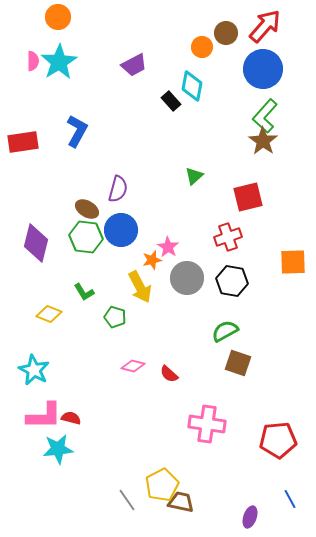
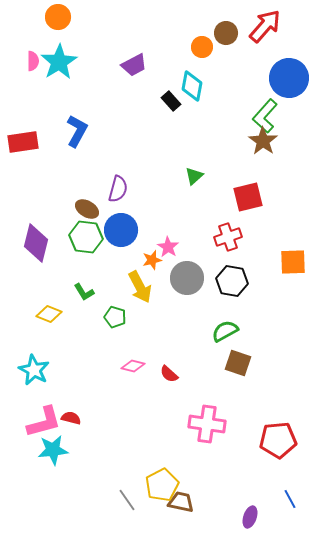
blue circle at (263, 69): moved 26 px right, 9 px down
pink L-shape at (44, 416): moved 6 px down; rotated 15 degrees counterclockwise
cyan star at (58, 449): moved 5 px left, 1 px down
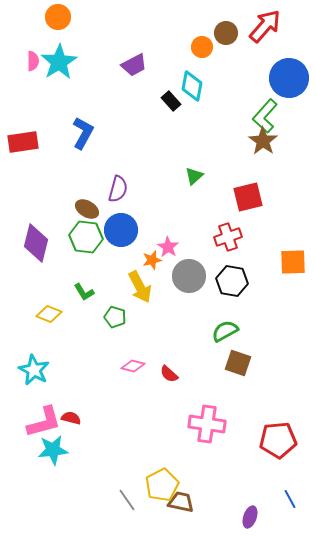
blue L-shape at (77, 131): moved 6 px right, 2 px down
gray circle at (187, 278): moved 2 px right, 2 px up
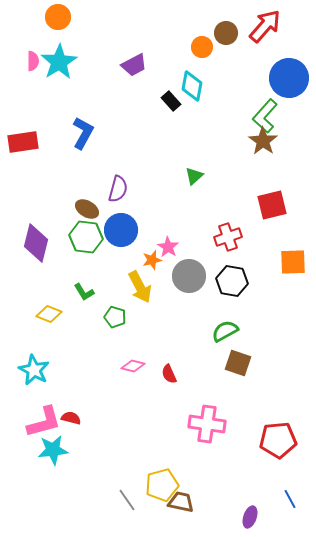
red square at (248, 197): moved 24 px right, 8 px down
red semicircle at (169, 374): rotated 24 degrees clockwise
yellow pentagon at (162, 485): rotated 12 degrees clockwise
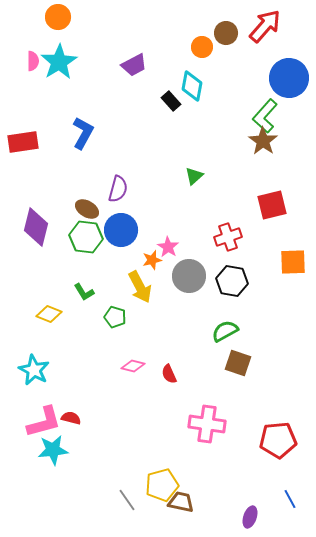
purple diamond at (36, 243): moved 16 px up
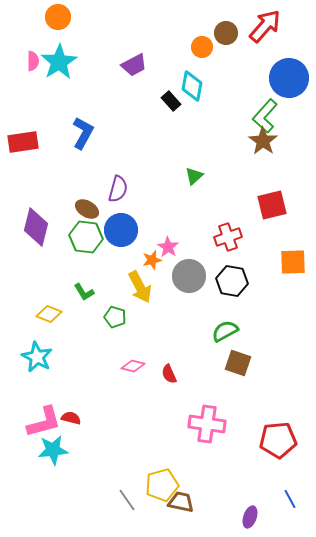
cyan star at (34, 370): moved 3 px right, 13 px up
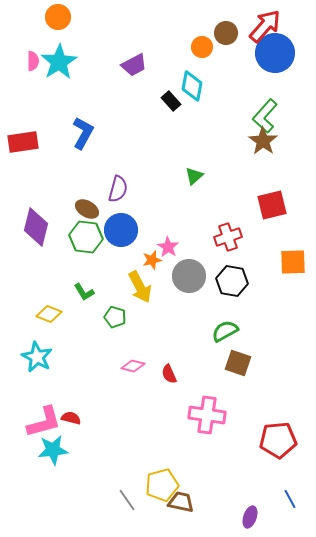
blue circle at (289, 78): moved 14 px left, 25 px up
pink cross at (207, 424): moved 9 px up
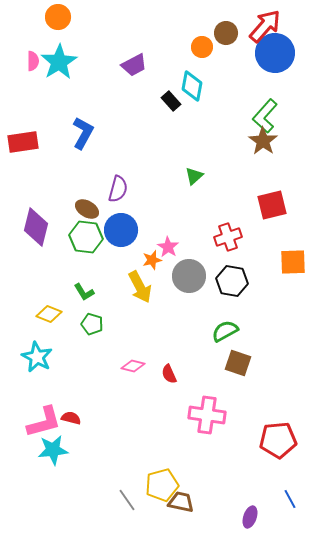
green pentagon at (115, 317): moved 23 px left, 7 px down
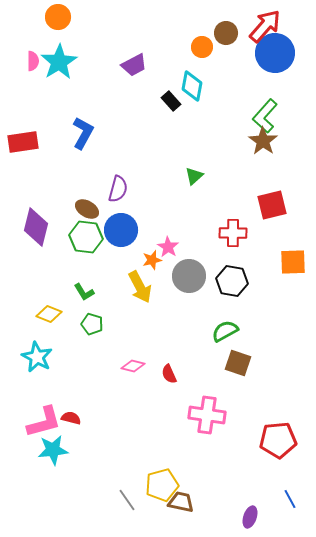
red cross at (228, 237): moved 5 px right, 4 px up; rotated 20 degrees clockwise
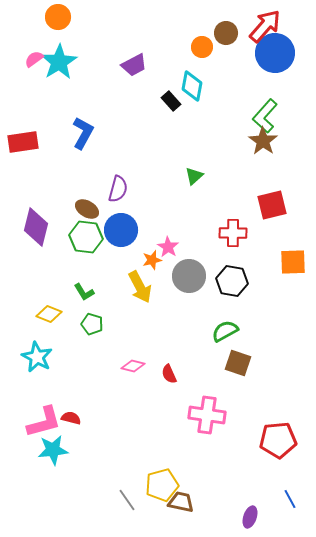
pink semicircle at (33, 61): moved 1 px right, 2 px up; rotated 126 degrees counterclockwise
